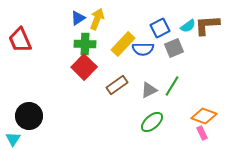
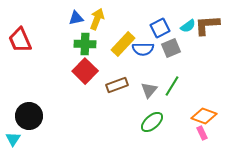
blue triangle: moved 2 px left; rotated 21 degrees clockwise
gray square: moved 3 px left
red square: moved 1 px right, 4 px down
brown rectangle: rotated 15 degrees clockwise
gray triangle: rotated 24 degrees counterclockwise
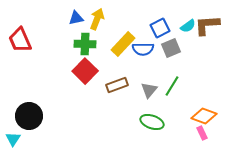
green ellipse: rotated 60 degrees clockwise
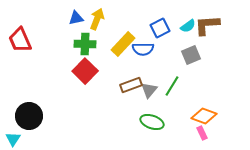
gray square: moved 20 px right, 7 px down
brown rectangle: moved 14 px right
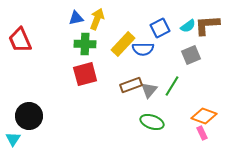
red square: moved 3 px down; rotated 30 degrees clockwise
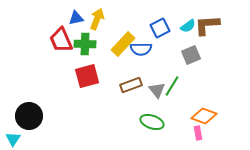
red trapezoid: moved 41 px right
blue semicircle: moved 2 px left
red square: moved 2 px right, 2 px down
gray triangle: moved 8 px right; rotated 18 degrees counterclockwise
pink rectangle: moved 4 px left; rotated 16 degrees clockwise
